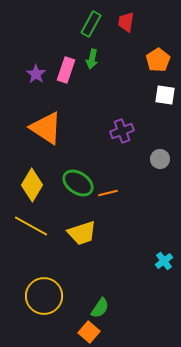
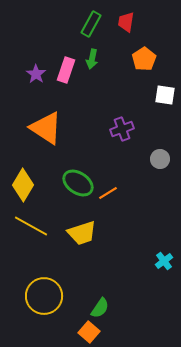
orange pentagon: moved 14 px left, 1 px up
purple cross: moved 2 px up
yellow diamond: moved 9 px left
orange line: rotated 18 degrees counterclockwise
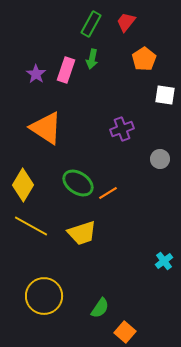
red trapezoid: rotated 30 degrees clockwise
orange square: moved 36 px right
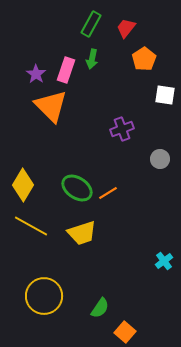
red trapezoid: moved 6 px down
orange triangle: moved 5 px right, 22 px up; rotated 12 degrees clockwise
green ellipse: moved 1 px left, 5 px down
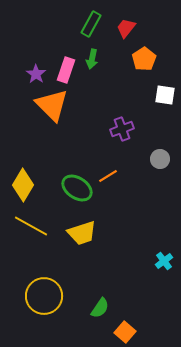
orange triangle: moved 1 px right, 1 px up
orange line: moved 17 px up
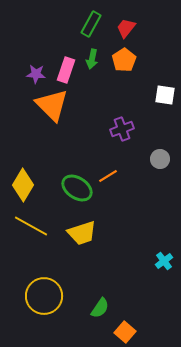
orange pentagon: moved 20 px left, 1 px down
purple star: rotated 30 degrees counterclockwise
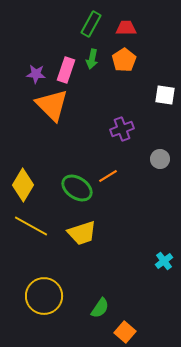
red trapezoid: rotated 50 degrees clockwise
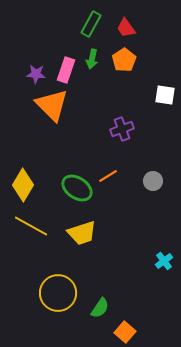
red trapezoid: rotated 125 degrees counterclockwise
gray circle: moved 7 px left, 22 px down
yellow circle: moved 14 px right, 3 px up
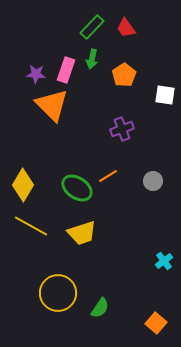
green rectangle: moved 1 px right, 3 px down; rotated 15 degrees clockwise
orange pentagon: moved 15 px down
orange square: moved 31 px right, 9 px up
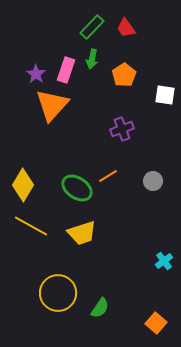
purple star: rotated 30 degrees clockwise
orange triangle: rotated 27 degrees clockwise
